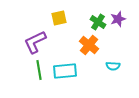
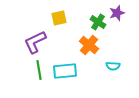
purple star: moved 1 px left, 6 px up
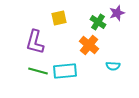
purple L-shape: rotated 50 degrees counterclockwise
green line: moved 1 px left, 1 px down; rotated 66 degrees counterclockwise
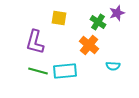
yellow square: rotated 21 degrees clockwise
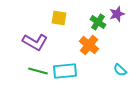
purple star: moved 1 px down
purple L-shape: rotated 75 degrees counterclockwise
cyan semicircle: moved 7 px right, 4 px down; rotated 40 degrees clockwise
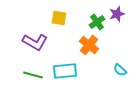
green cross: moved 1 px left; rotated 21 degrees clockwise
green line: moved 5 px left, 4 px down
